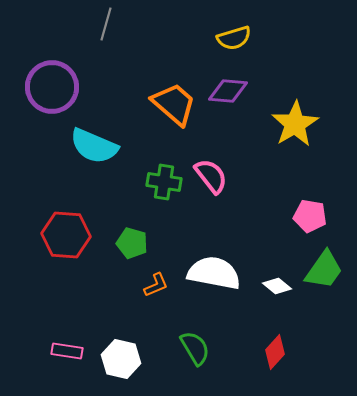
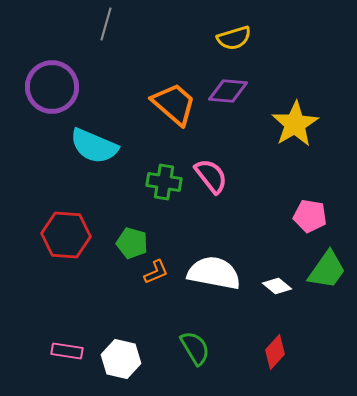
green trapezoid: moved 3 px right
orange L-shape: moved 13 px up
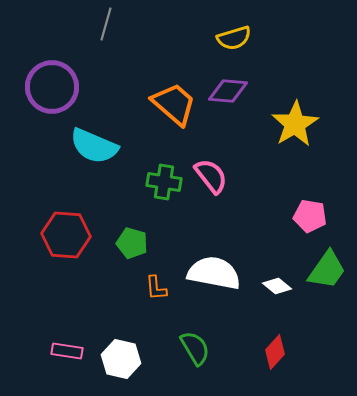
orange L-shape: moved 16 px down; rotated 108 degrees clockwise
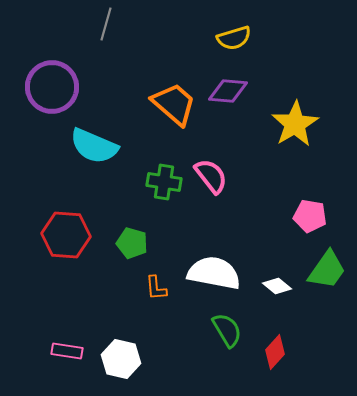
green semicircle: moved 32 px right, 18 px up
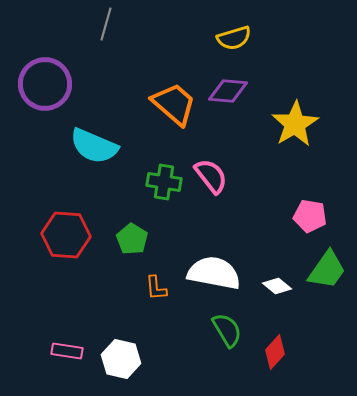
purple circle: moved 7 px left, 3 px up
green pentagon: moved 4 px up; rotated 16 degrees clockwise
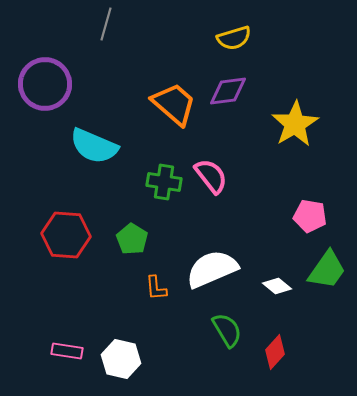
purple diamond: rotated 12 degrees counterclockwise
white semicircle: moved 2 px left, 4 px up; rotated 34 degrees counterclockwise
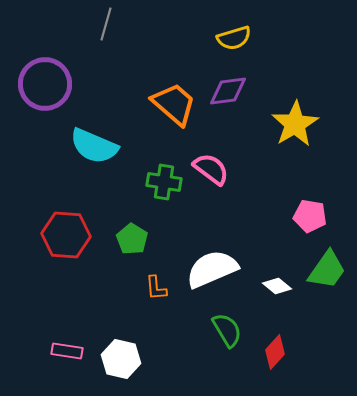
pink semicircle: moved 7 px up; rotated 15 degrees counterclockwise
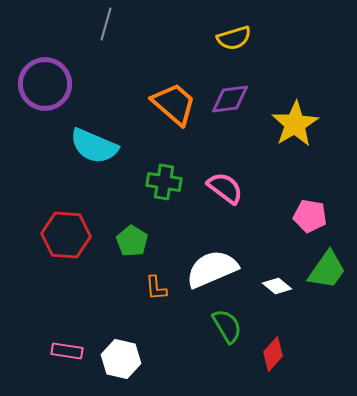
purple diamond: moved 2 px right, 8 px down
pink semicircle: moved 14 px right, 19 px down
green pentagon: moved 2 px down
green semicircle: moved 4 px up
red diamond: moved 2 px left, 2 px down
